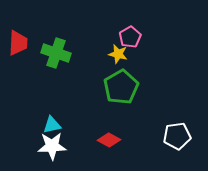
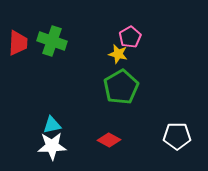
green cross: moved 4 px left, 12 px up
white pentagon: rotated 8 degrees clockwise
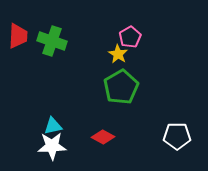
red trapezoid: moved 7 px up
yellow star: rotated 18 degrees clockwise
cyan triangle: moved 1 px right, 1 px down
red diamond: moved 6 px left, 3 px up
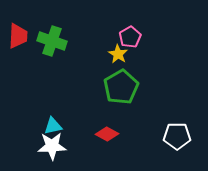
red diamond: moved 4 px right, 3 px up
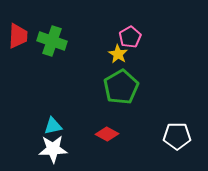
white star: moved 1 px right, 3 px down
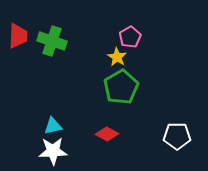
yellow star: moved 1 px left, 3 px down
white star: moved 2 px down
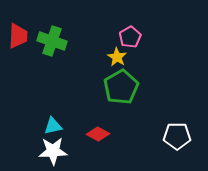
red diamond: moved 9 px left
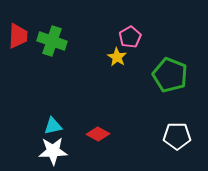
green pentagon: moved 49 px right, 12 px up; rotated 20 degrees counterclockwise
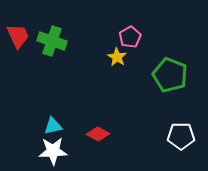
red trapezoid: rotated 28 degrees counterclockwise
white pentagon: moved 4 px right
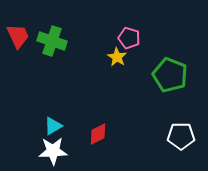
pink pentagon: moved 1 px left, 1 px down; rotated 25 degrees counterclockwise
cyan triangle: rotated 18 degrees counterclockwise
red diamond: rotated 55 degrees counterclockwise
